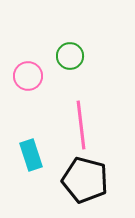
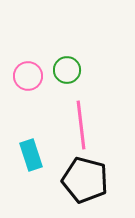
green circle: moved 3 px left, 14 px down
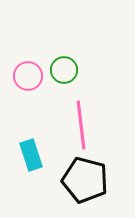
green circle: moved 3 px left
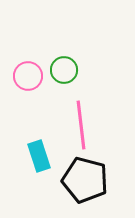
cyan rectangle: moved 8 px right, 1 px down
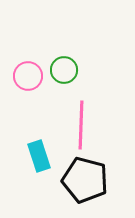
pink line: rotated 9 degrees clockwise
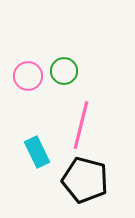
green circle: moved 1 px down
pink line: rotated 12 degrees clockwise
cyan rectangle: moved 2 px left, 4 px up; rotated 8 degrees counterclockwise
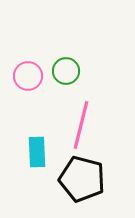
green circle: moved 2 px right
cyan rectangle: rotated 24 degrees clockwise
black pentagon: moved 3 px left, 1 px up
